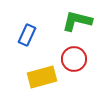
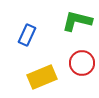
red circle: moved 8 px right, 4 px down
yellow rectangle: rotated 8 degrees counterclockwise
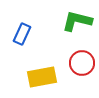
blue rectangle: moved 5 px left, 1 px up
yellow rectangle: rotated 12 degrees clockwise
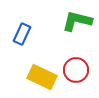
red circle: moved 6 px left, 7 px down
yellow rectangle: rotated 36 degrees clockwise
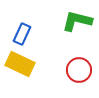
red circle: moved 3 px right
yellow rectangle: moved 22 px left, 13 px up
